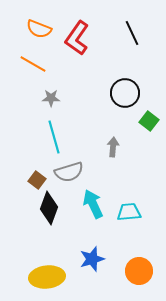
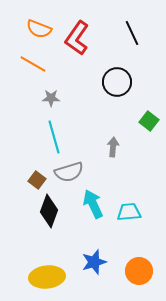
black circle: moved 8 px left, 11 px up
black diamond: moved 3 px down
blue star: moved 2 px right, 3 px down
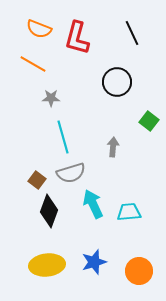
red L-shape: rotated 20 degrees counterclockwise
cyan line: moved 9 px right
gray semicircle: moved 2 px right, 1 px down
yellow ellipse: moved 12 px up
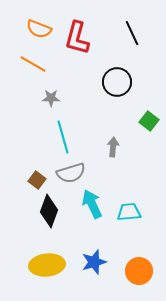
cyan arrow: moved 1 px left
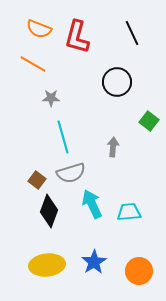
red L-shape: moved 1 px up
blue star: rotated 15 degrees counterclockwise
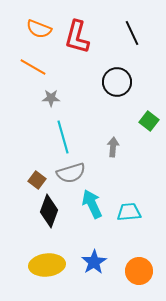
orange line: moved 3 px down
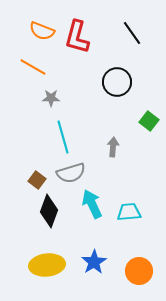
orange semicircle: moved 3 px right, 2 px down
black line: rotated 10 degrees counterclockwise
